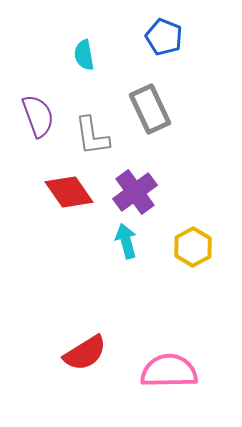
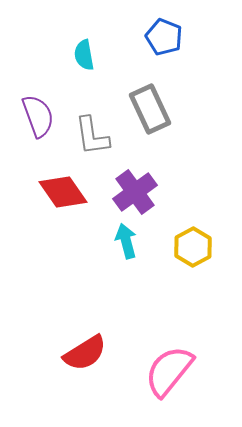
red diamond: moved 6 px left
pink semicircle: rotated 50 degrees counterclockwise
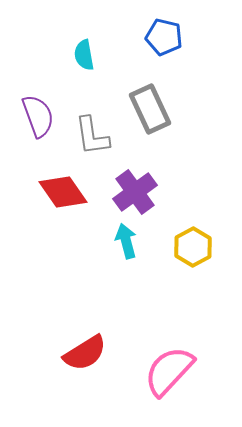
blue pentagon: rotated 9 degrees counterclockwise
pink semicircle: rotated 4 degrees clockwise
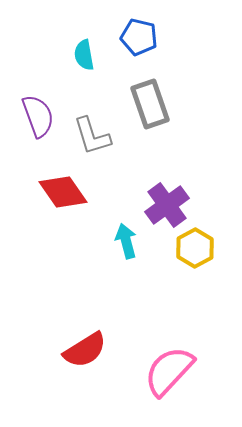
blue pentagon: moved 25 px left
gray rectangle: moved 5 px up; rotated 6 degrees clockwise
gray L-shape: rotated 9 degrees counterclockwise
purple cross: moved 32 px right, 13 px down
yellow hexagon: moved 2 px right, 1 px down
red semicircle: moved 3 px up
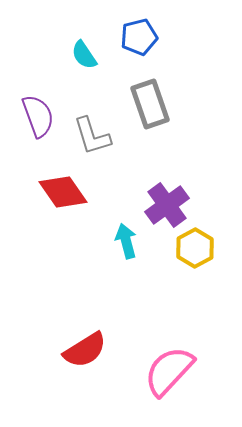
blue pentagon: rotated 27 degrees counterclockwise
cyan semicircle: rotated 24 degrees counterclockwise
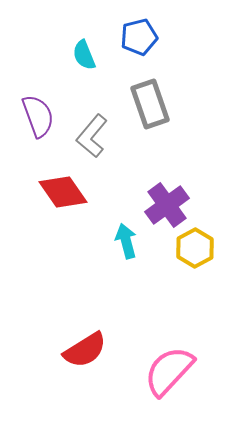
cyan semicircle: rotated 12 degrees clockwise
gray L-shape: rotated 57 degrees clockwise
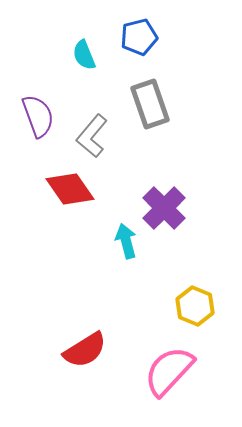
red diamond: moved 7 px right, 3 px up
purple cross: moved 3 px left, 3 px down; rotated 9 degrees counterclockwise
yellow hexagon: moved 58 px down; rotated 9 degrees counterclockwise
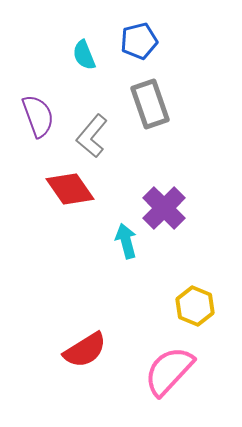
blue pentagon: moved 4 px down
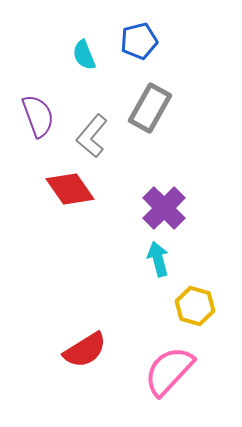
gray rectangle: moved 4 px down; rotated 48 degrees clockwise
cyan arrow: moved 32 px right, 18 px down
yellow hexagon: rotated 6 degrees counterclockwise
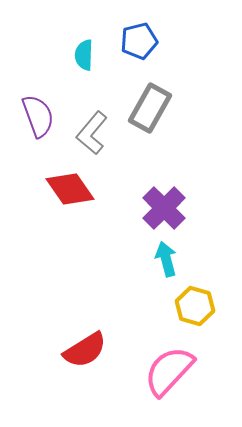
cyan semicircle: rotated 24 degrees clockwise
gray L-shape: moved 3 px up
cyan arrow: moved 8 px right
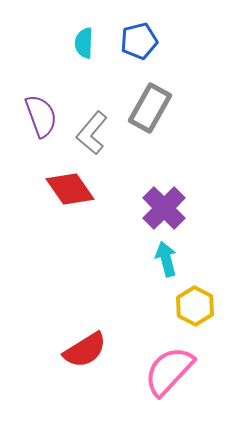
cyan semicircle: moved 12 px up
purple semicircle: moved 3 px right
yellow hexagon: rotated 12 degrees clockwise
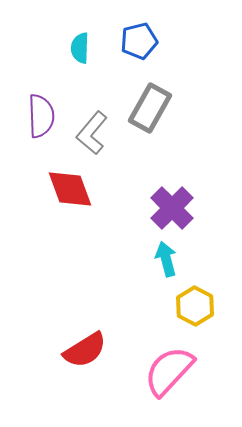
cyan semicircle: moved 4 px left, 5 px down
purple semicircle: rotated 18 degrees clockwise
red diamond: rotated 15 degrees clockwise
purple cross: moved 8 px right
